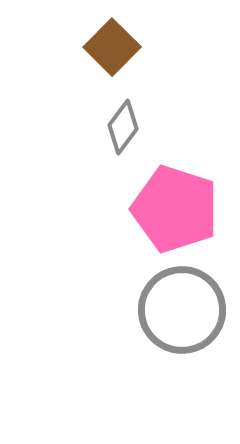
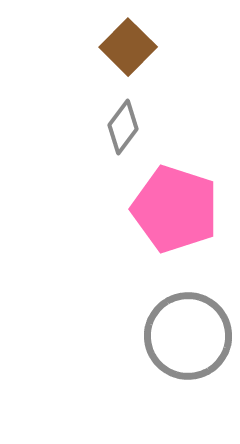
brown square: moved 16 px right
gray circle: moved 6 px right, 26 px down
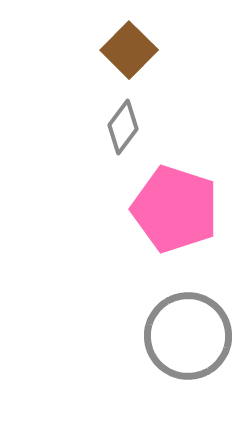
brown square: moved 1 px right, 3 px down
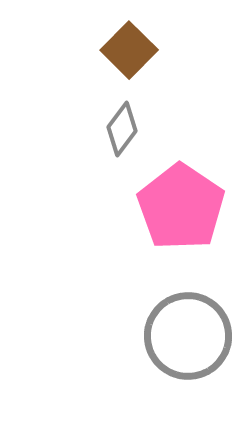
gray diamond: moved 1 px left, 2 px down
pink pentagon: moved 6 px right, 2 px up; rotated 16 degrees clockwise
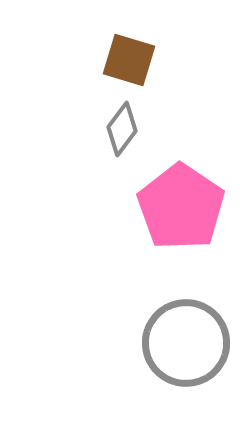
brown square: moved 10 px down; rotated 28 degrees counterclockwise
gray circle: moved 2 px left, 7 px down
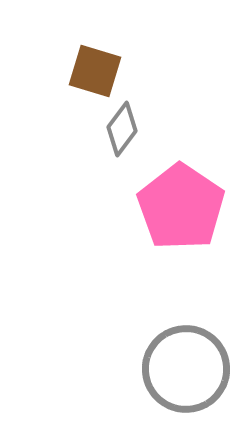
brown square: moved 34 px left, 11 px down
gray circle: moved 26 px down
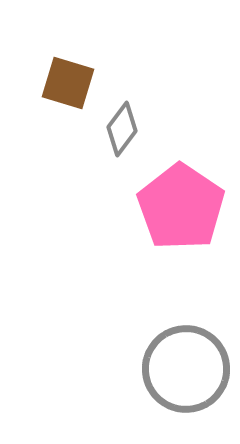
brown square: moved 27 px left, 12 px down
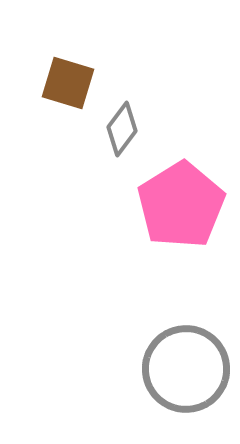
pink pentagon: moved 2 px up; rotated 6 degrees clockwise
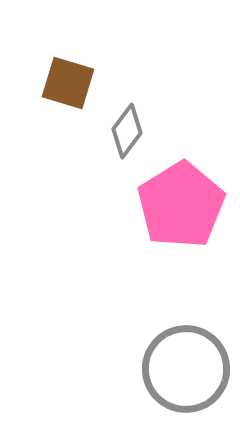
gray diamond: moved 5 px right, 2 px down
